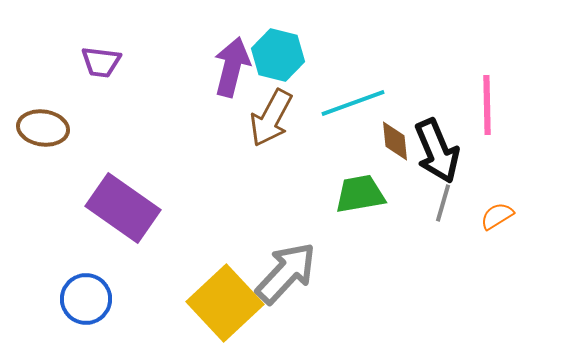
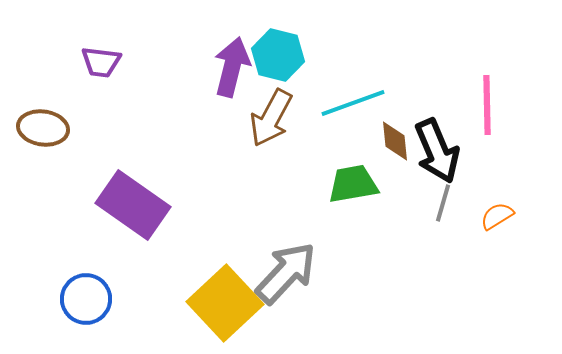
green trapezoid: moved 7 px left, 10 px up
purple rectangle: moved 10 px right, 3 px up
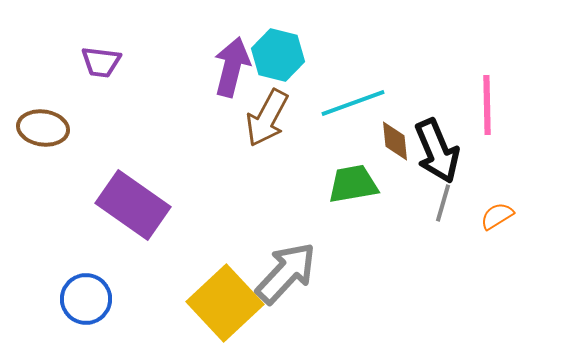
brown arrow: moved 4 px left
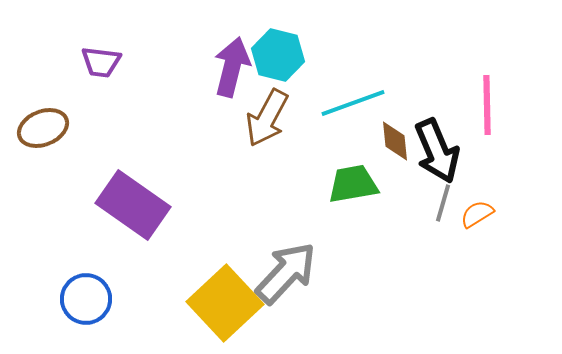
brown ellipse: rotated 30 degrees counterclockwise
orange semicircle: moved 20 px left, 2 px up
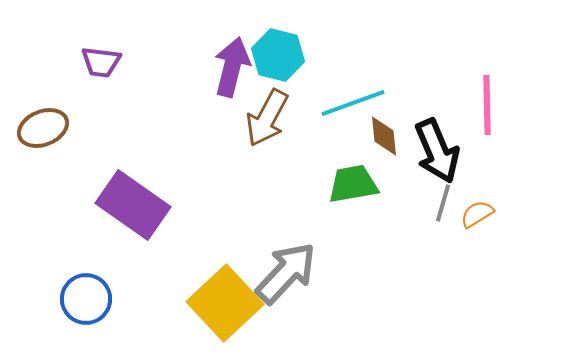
brown diamond: moved 11 px left, 5 px up
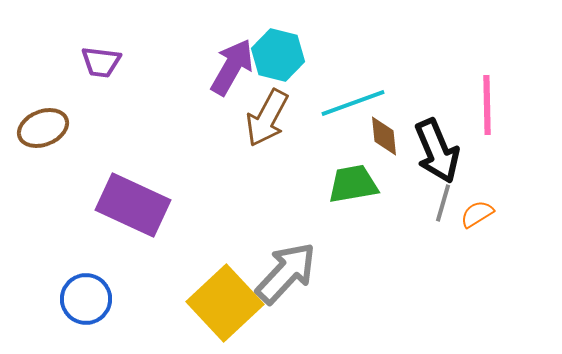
purple arrow: rotated 16 degrees clockwise
purple rectangle: rotated 10 degrees counterclockwise
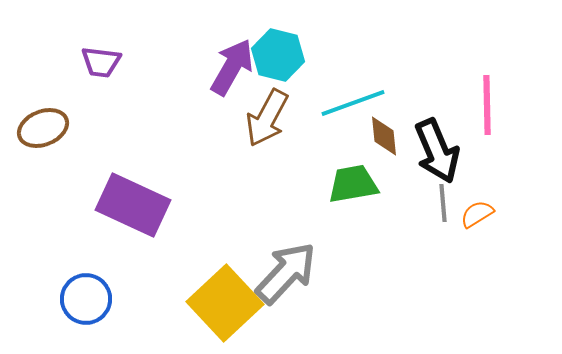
gray line: rotated 21 degrees counterclockwise
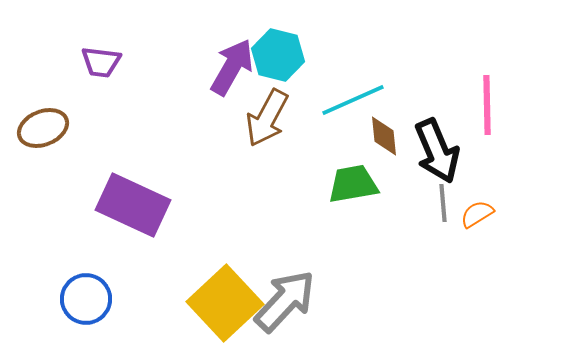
cyan line: moved 3 px up; rotated 4 degrees counterclockwise
gray arrow: moved 1 px left, 28 px down
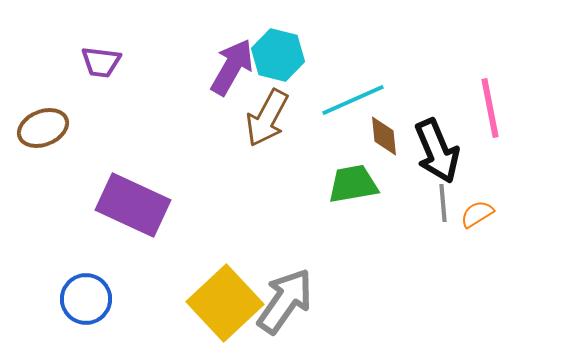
pink line: moved 3 px right, 3 px down; rotated 10 degrees counterclockwise
gray arrow: rotated 8 degrees counterclockwise
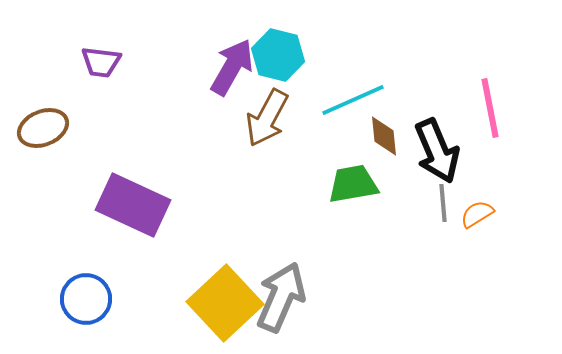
gray arrow: moved 4 px left, 4 px up; rotated 12 degrees counterclockwise
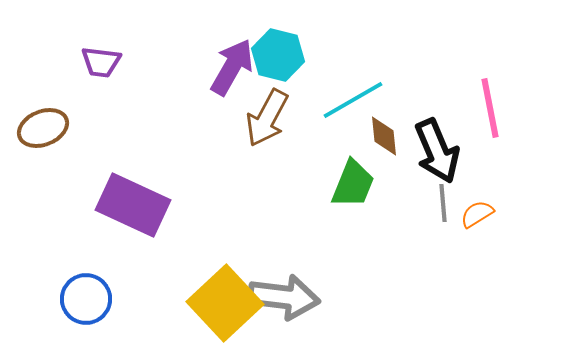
cyan line: rotated 6 degrees counterclockwise
green trapezoid: rotated 122 degrees clockwise
gray arrow: moved 3 px right; rotated 74 degrees clockwise
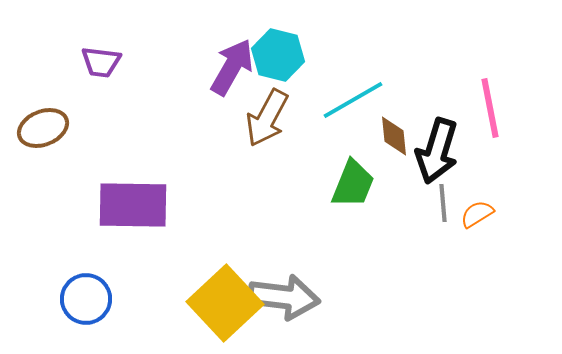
brown diamond: moved 10 px right
black arrow: rotated 40 degrees clockwise
purple rectangle: rotated 24 degrees counterclockwise
